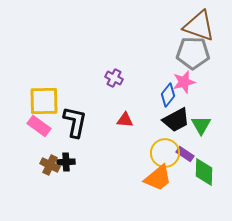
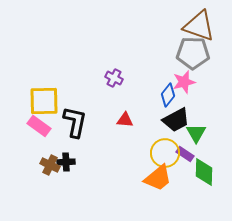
green triangle: moved 5 px left, 8 px down
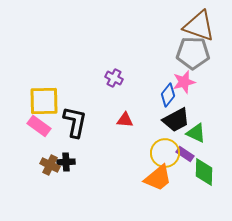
green triangle: rotated 35 degrees counterclockwise
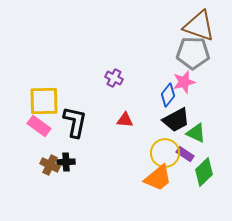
green diamond: rotated 44 degrees clockwise
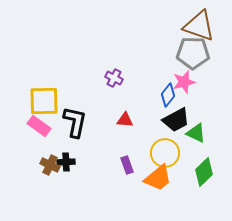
purple rectangle: moved 58 px left, 11 px down; rotated 36 degrees clockwise
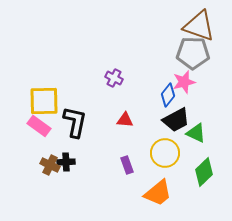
orange trapezoid: moved 15 px down
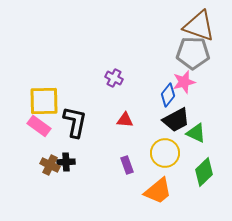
orange trapezoid: moved 2 px up
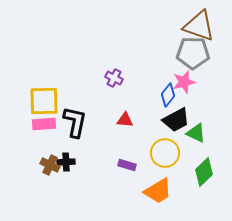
pink rectangle: moved 5 px right, 2 px up; rotated 40 degrees counterclockwise
purple rectangle: rotated 54 degrees counterclockwise
orange trapezoid: rotated 8 degrees clockwise
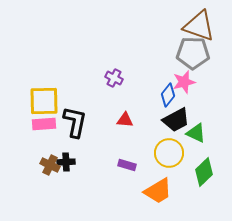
yellow circle: moved 4 px right
